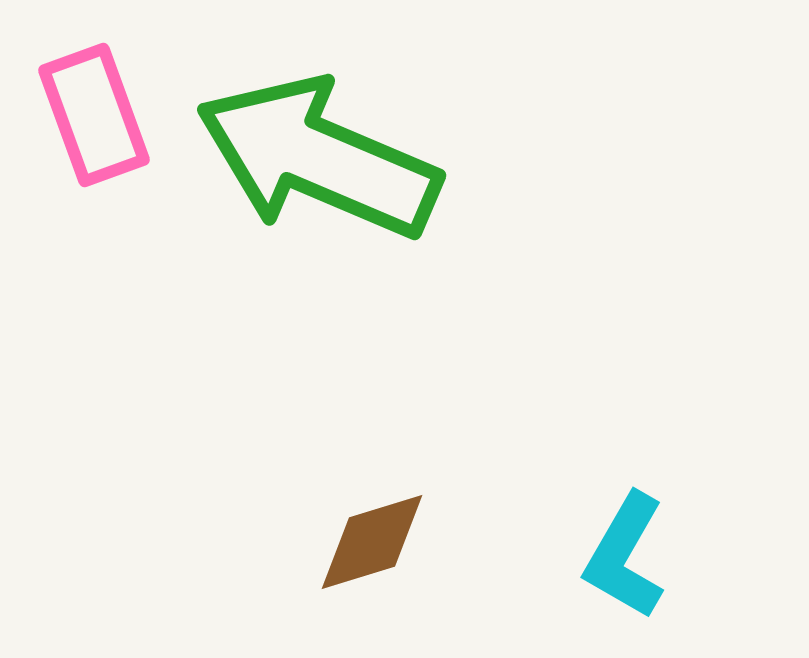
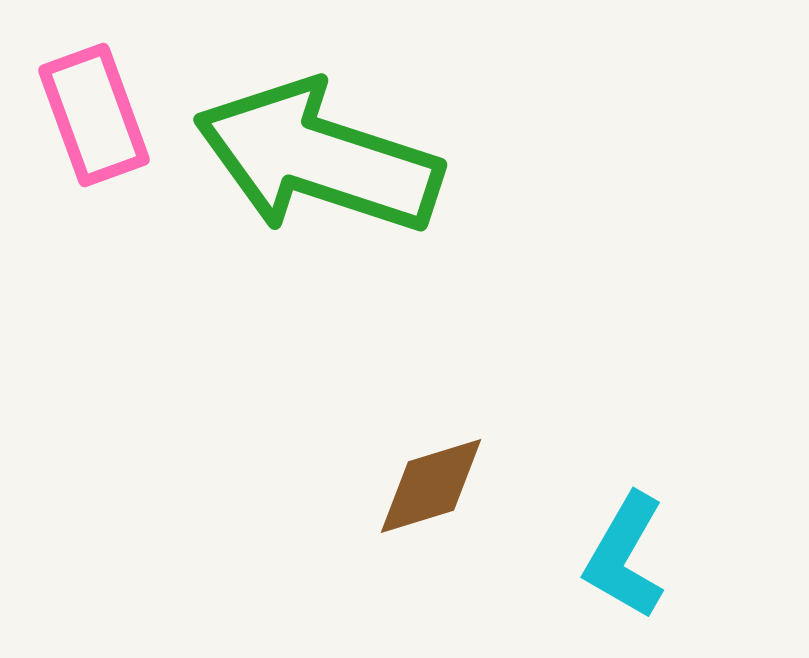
green arrow: rotated 5 degrees counterclockwise
brown diamond: moved 59 px right, 56 px up
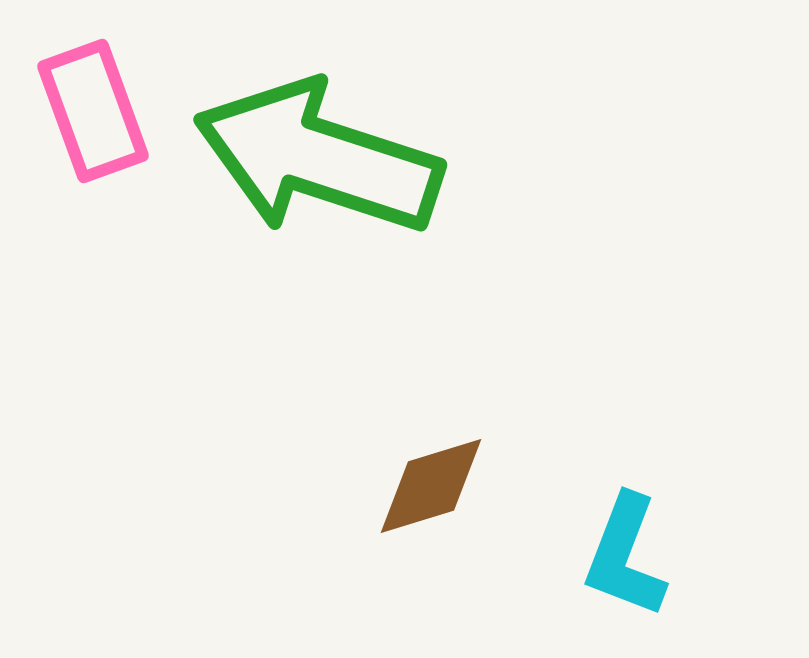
pink rectangle: moved 1 px left, 4 px up
cyan L-shape: rotated 9 degrees counterclockwise
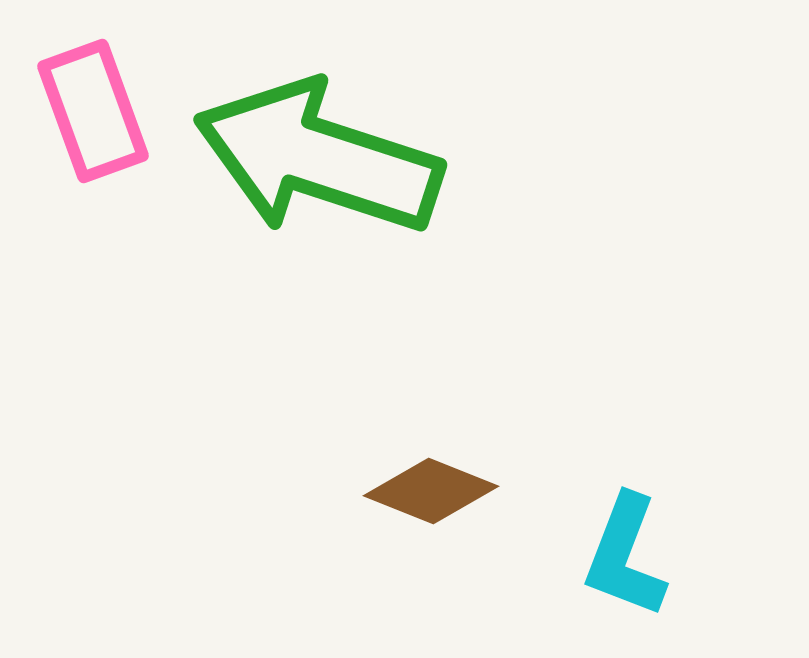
brown diamond: moved 5 px down; rotated 39 degrees clockwise
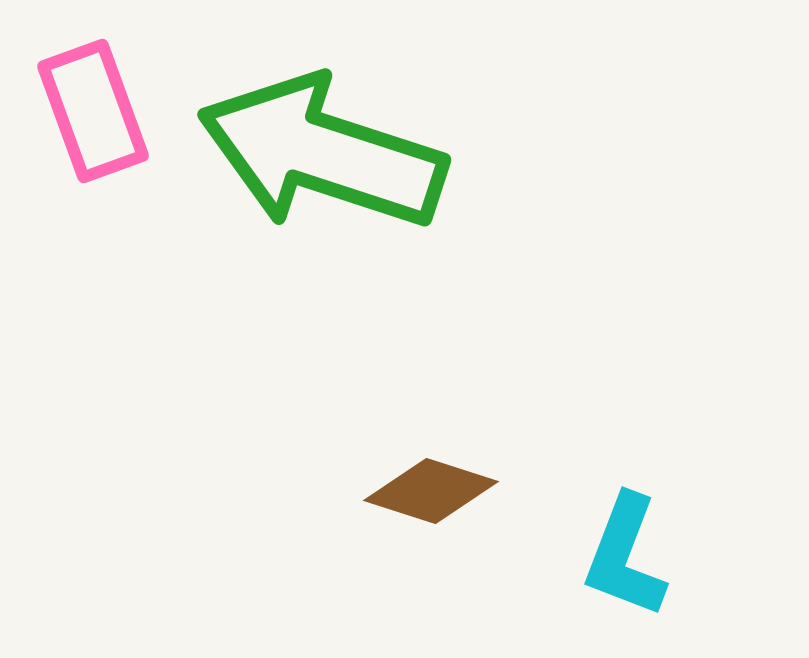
green arrow: moved 4 px right, 5 px up
brown diamond: rotated 4 degrees counterclockwise
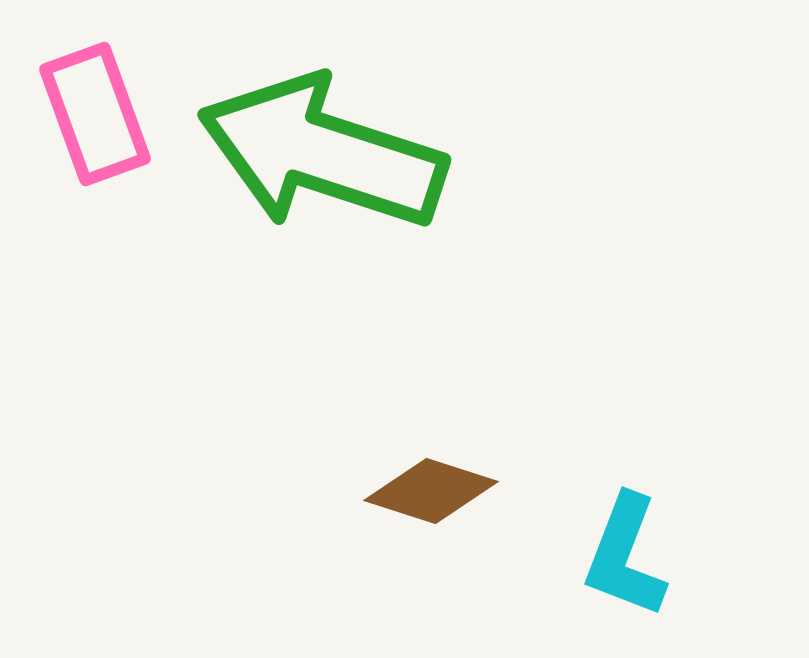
pink rectangle: moved 2 px right, 3 px down
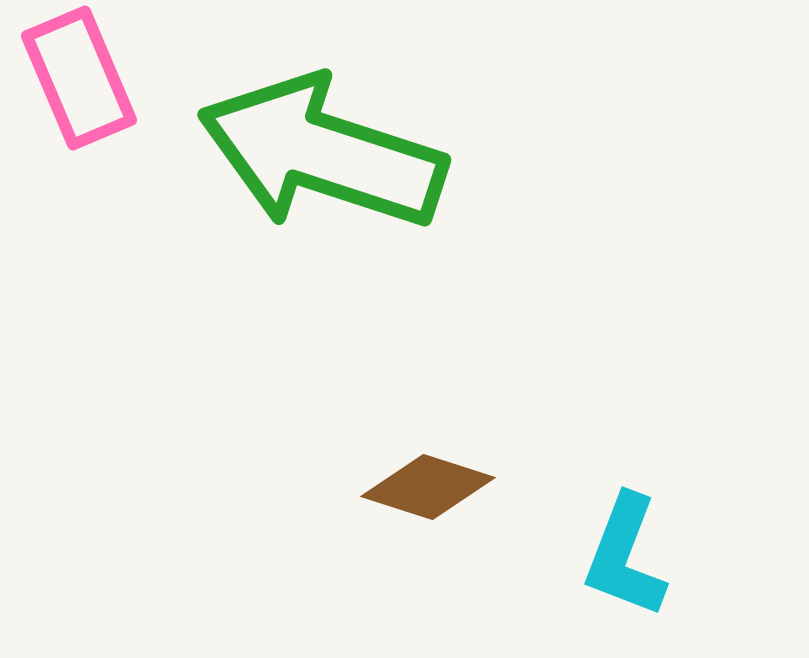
pink rectangle: moved 16 px left, 36 px up; rotated 3 degrees counterclockwise
brown diamond: moved 3 px left, 4 px up
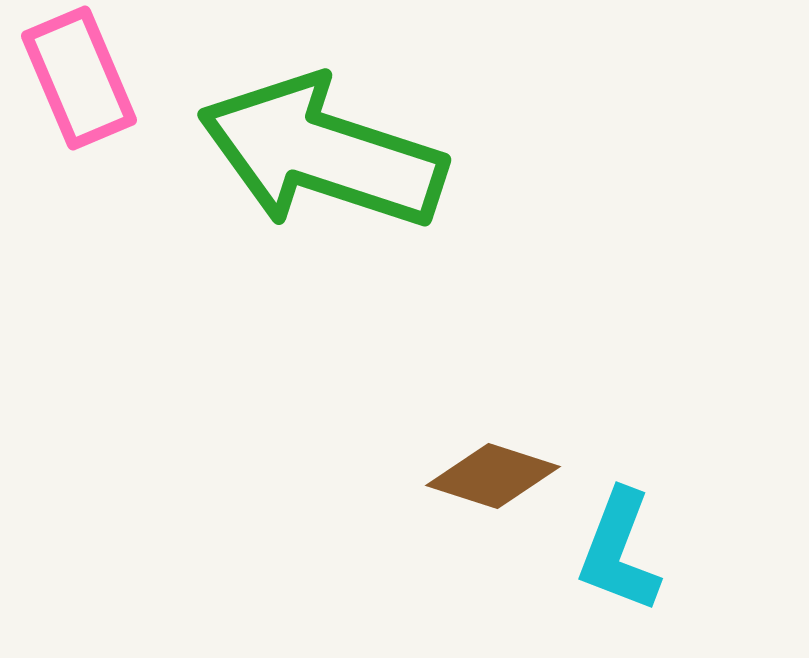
brown diamond: moved 65 px right, 11 px up
cyan L-shape: moved 6 px left, 5 px up
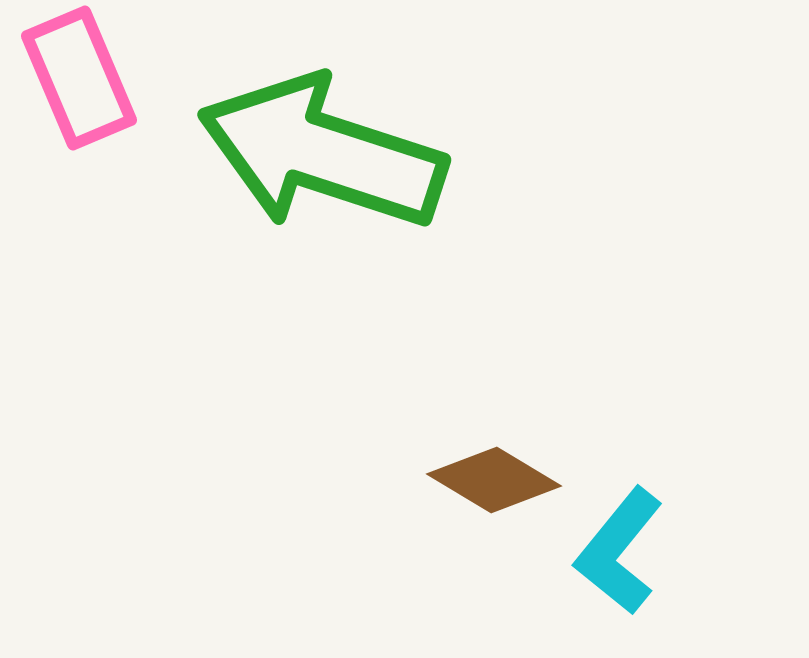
brown diamond: moved 1 px right, 4 px down; rotated 13 degrees clockwise
cyan L-shape: rotated 18 degrees clockwise
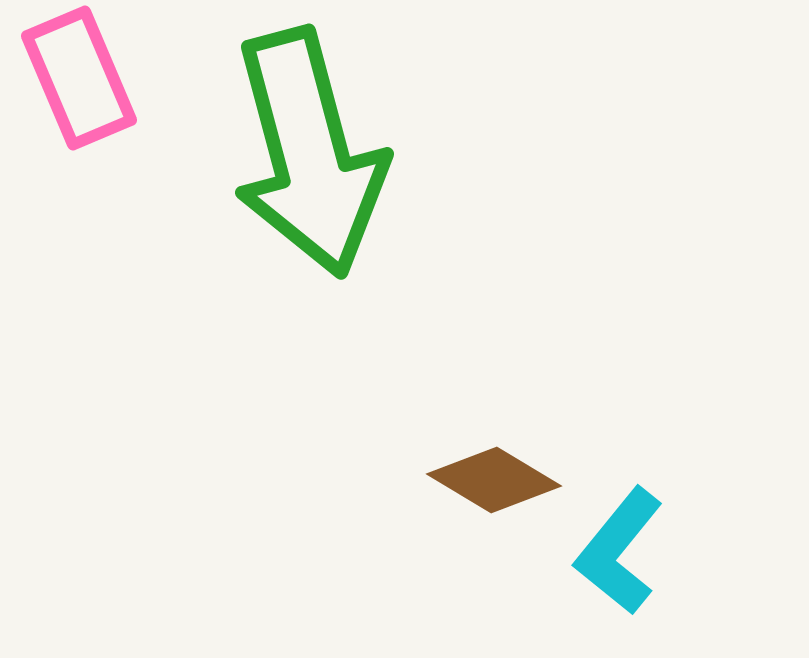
green arrow: moved 13 px left; rotated 123 degrees counterclockwise
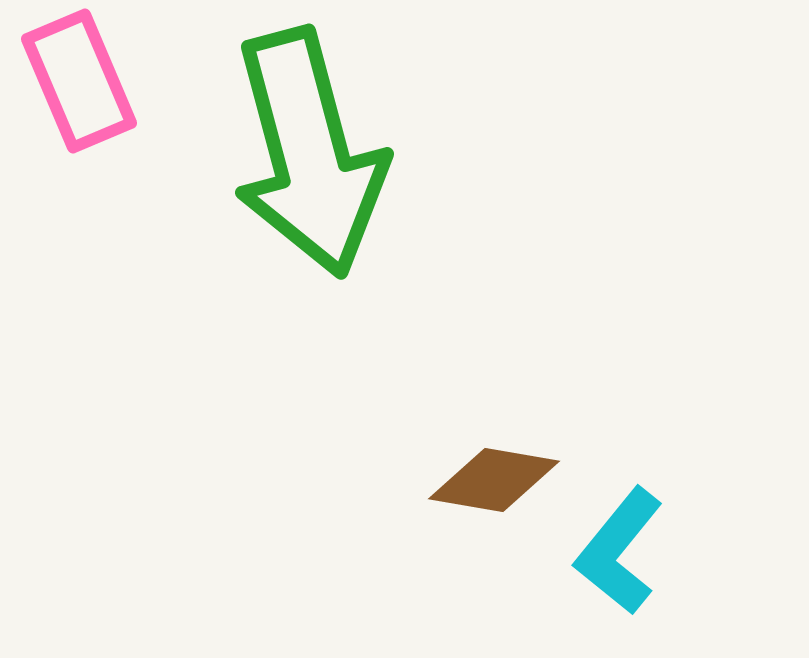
pink rectangle: moved 3 px down
brown diamond: rotated 21 degrees counterclockwise
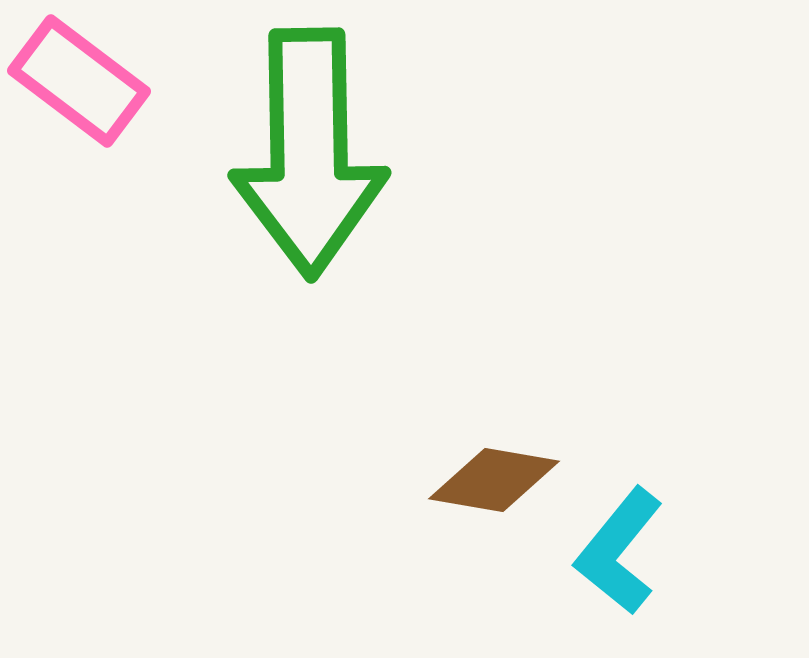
pink rectangle: rotated 30 degrees counterclockwise
green arrow: rotated 14 degrees clockwise
